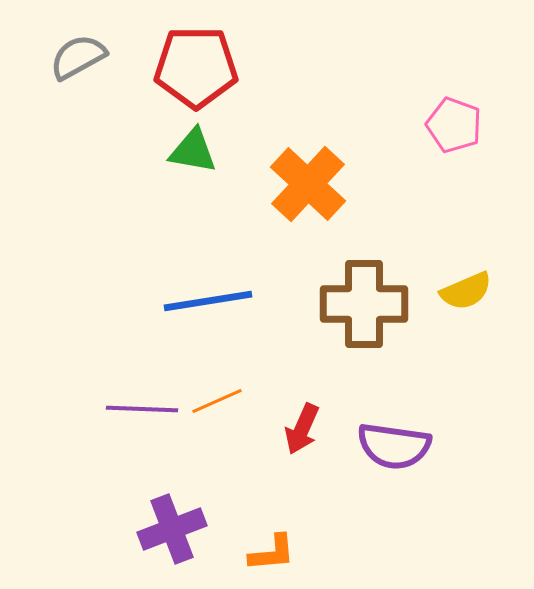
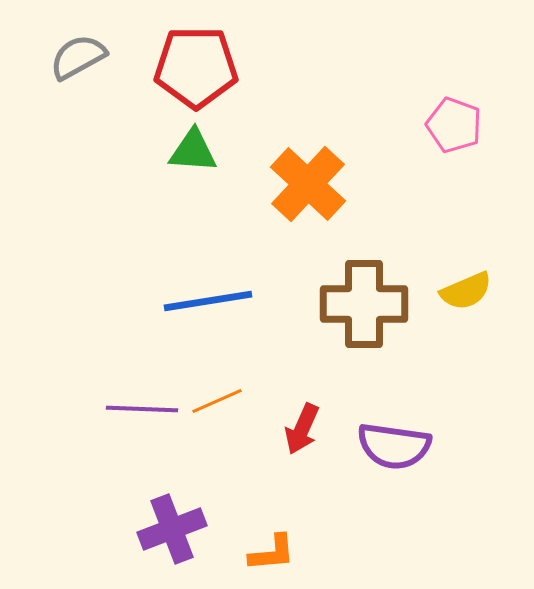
green triangle: rotated 6 degrees counterclockwise
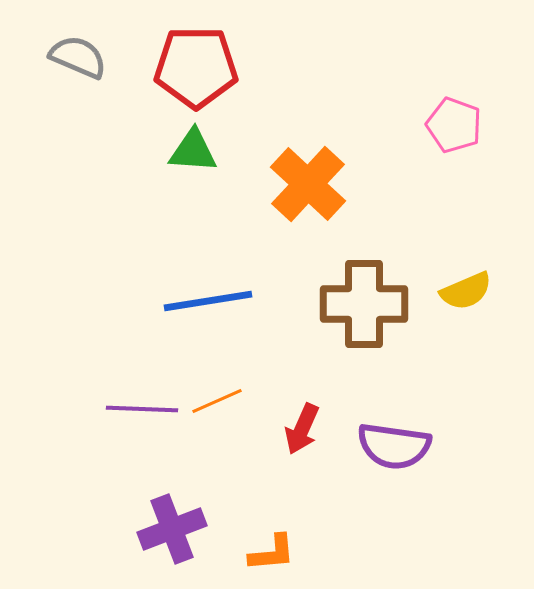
gray semicircle: rotated 52 degrees clockwise
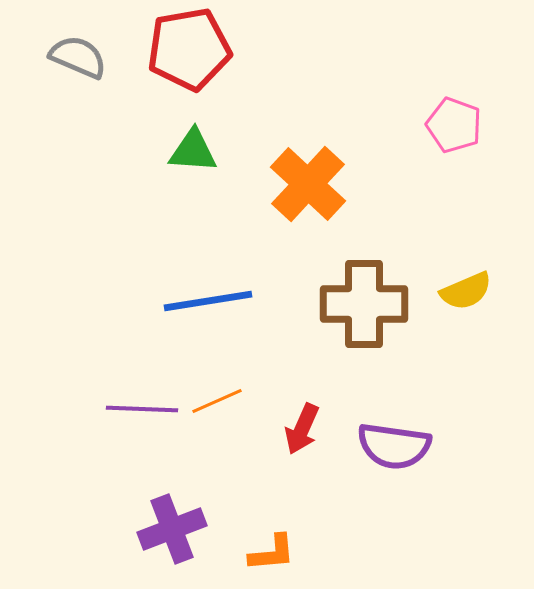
red pentagon: moved 7 px left, 18 px up; rotated 10 degrees counterclockwise
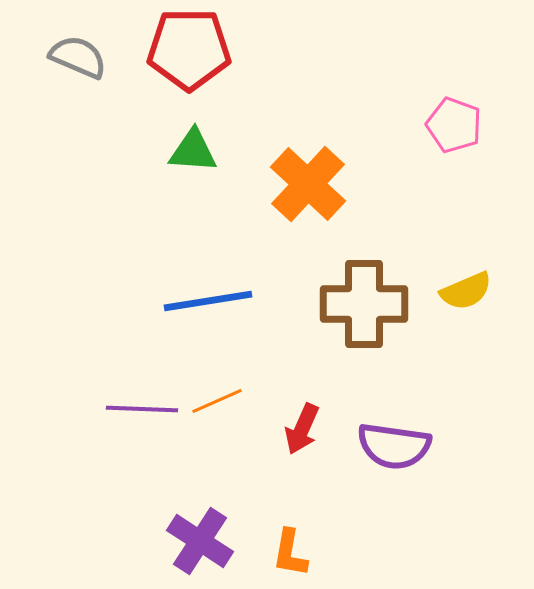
red pentagon: rotated 10 degrees clockwise
purple cross: moved 28 px right, 12 px down; rotated 36 degrees counterclockwise
orange L-shape: moved 18 px right; rotated 105 degrees clockwise
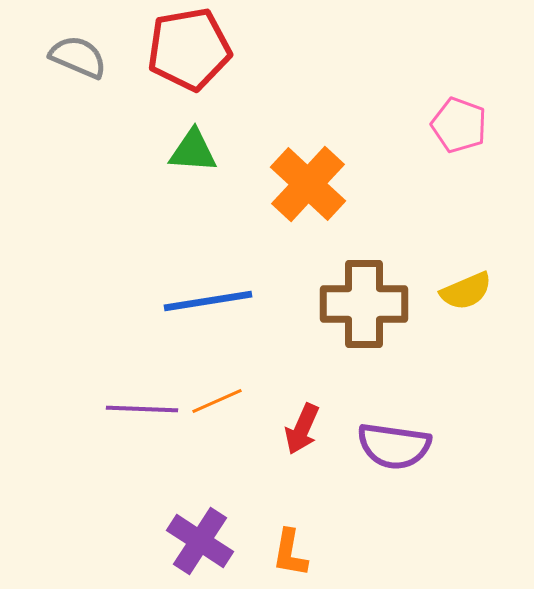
red pentagon: rotated 10 degrees counterclockwise
pink pentagon: moved 5 px right
